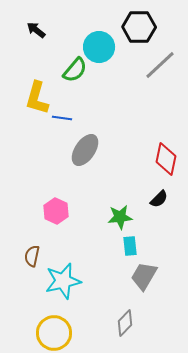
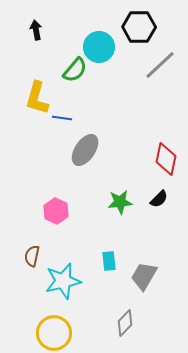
black arrow: rotated 42 degrees clockwise
green star: moved 15 px up
cyan rectangle: moved 21 px left, 15 px down
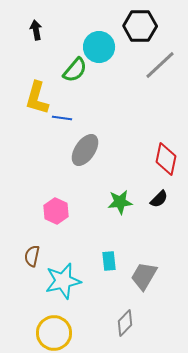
black hexagon: moved 1 px right, 1 px up
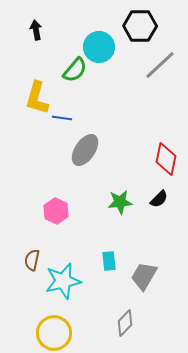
brown semicircle: moved 4 px down
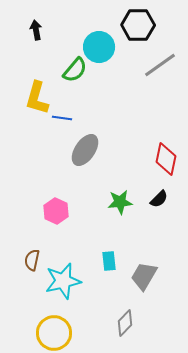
black hexagon: moved 2 px left, 1 px up
gray line: rotated 8 degrees clockwise
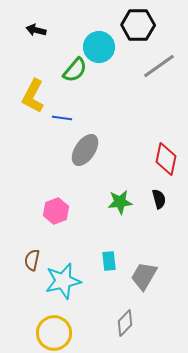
black arrow: rotated 66 degrees counterclockwise
gray line: moved 1 px left, 1 px down
yellow L-shape: moved 4 px left, 2 px up; rotated 12 degrees clockwise
black semicircle: rotated 60 degrees counterclockwise
pink hexagon: rotated 15 degrees clockwise
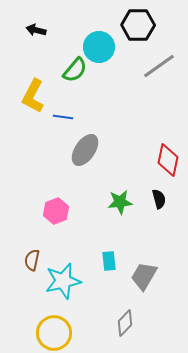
blue line: moved 1 px right, 1 px up
red diamond: moved 2 px right, 1 px down
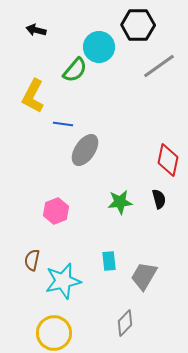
blue line: moved 7 px down
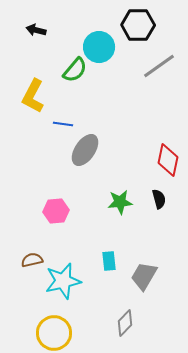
pink hexagon: rotated 15 degrees clockwise
brown semicircle: rotated 65 degrees clockwise
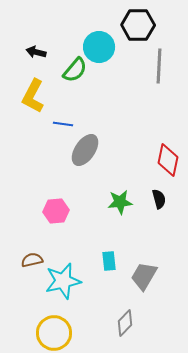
black arrow: moved 22 px down
gray line: rotated 52 degrees counterclockwise
